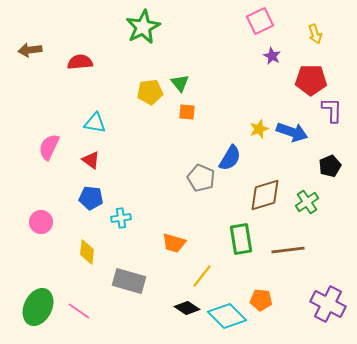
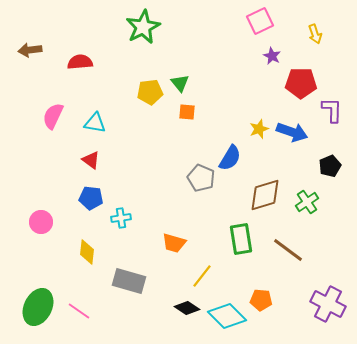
red pentagon: moved 10 px left, 3 px down
pink semicircle: moved 4 px right, 31 px up
brown line: rotated 44 degrees clockwise
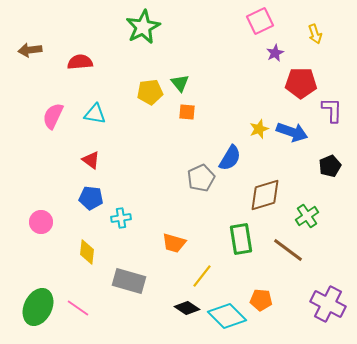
purple star: moved 3 px right, 3 px up; rotated 18 degrees clockwise
cyan triangle: moved 9 px up
gray pentagon: rotated 24 degrees clockwise
green cross: moved 14 px down
pink line: moved 1 px left, 3 px up
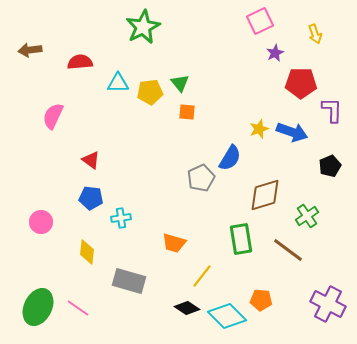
cyan triangle: moved 23 px right, 31 px up; rotated 10 degrees counterclockwise
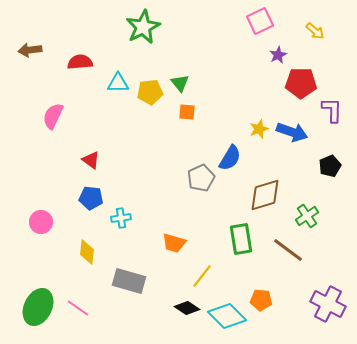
yellow arrow: moved 3 px up; rotated 30 degrees counterclockwise
purple star: moved 3 px right, 2 px down
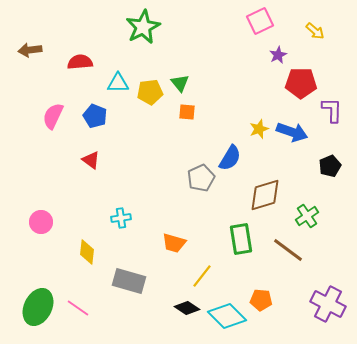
blue pentagon: moved 4 px right, 82 px up; rotated 15 degrees clockwise
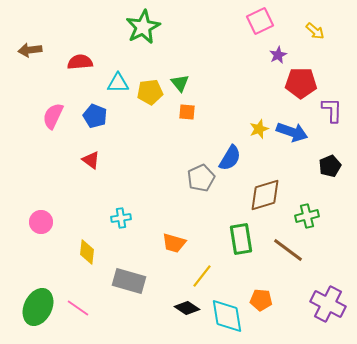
green cross: rotated 20 degrees clockwise
cyan diamond: rotated 36 degrees clockwise
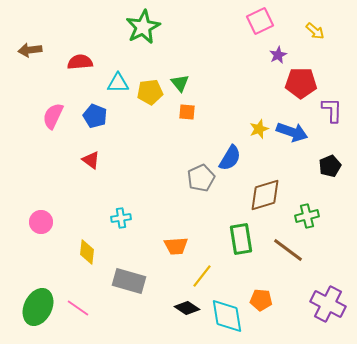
orange trapezoid: moved 2 px right, 3 px down; rotated 20 degrees counterclockwise
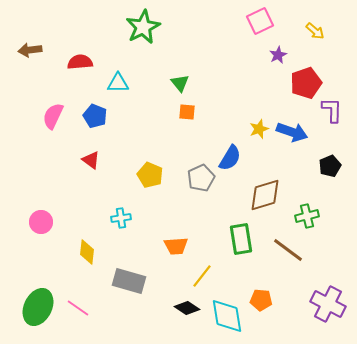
red pentagon: moved 5 px right; rotated 20 degrees counterclockwise
yellow pentagon: moved 83 px down; rotated 30 degrees clockwise
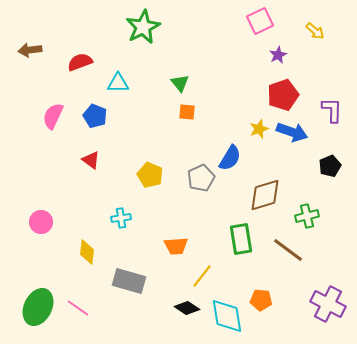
red semicircle: rotated 15 degrees counterclockwise
red pentagon: moved 23 px left, 12 px down
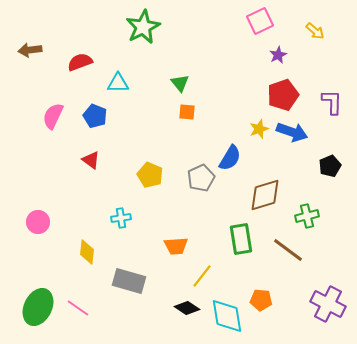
purple L-shape: moved 8 px up
pink circle: moved 3 px left
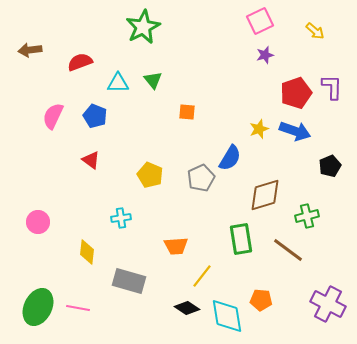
purple star: moved 13 px left; rotated 12 degrees clockwise
green triangle: moved 27 px left, 3 px up
red pentagon: moved 13 px right, 2 px up
purple L-shape: moved 15 px up
blue arrow: moved 3 px right, 1 px up
pink line: rotated 25 degrees counterclockwise
